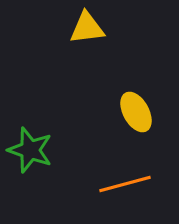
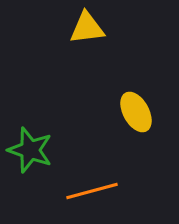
orange line: moved 33 px left, 7 px down
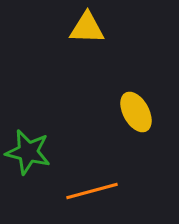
yellow triangle: rotated 9 degrees clockwise
green star: moved 2 px left, 2 px down; rotated 6 degrees counterclockwise
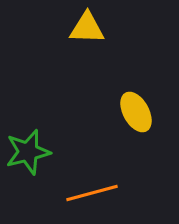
green star: rotated 27 degrees counterclockwise
orange line: moved 2 px down
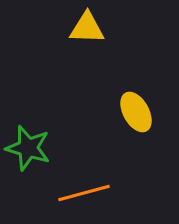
green star: moved 4 px up; rotated 30 degrees clockwise
orange line: moved 8 px left
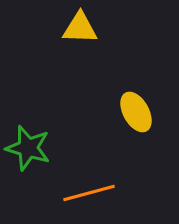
yellow triangle: moved 7 px left
orange line: moved 5 px right
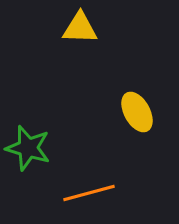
yellow ellipse: moved 1 px right
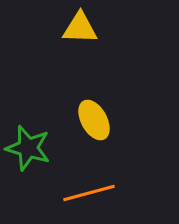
yellow ellipse: moved 43 px left, 8 px down
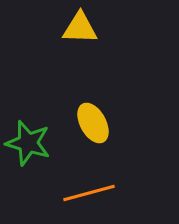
yellow ellipse: moved 1 px left, 3 px down
green star: moved 5 px up
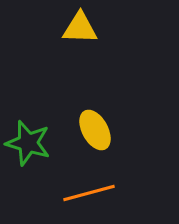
yellow ellipse: moved 2 px right, 7 px down
